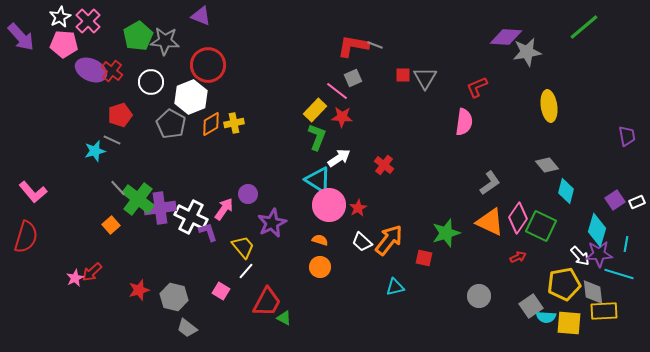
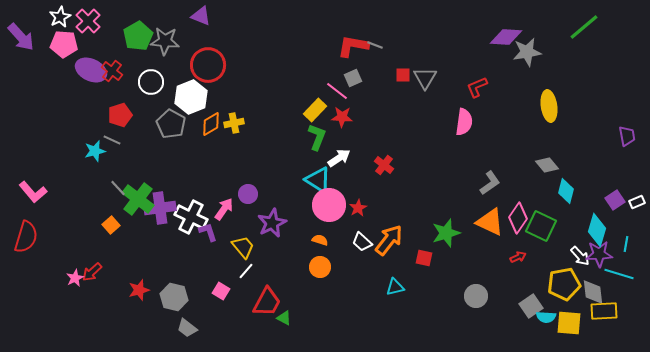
gray circle at (479, 296): moved 3 px left
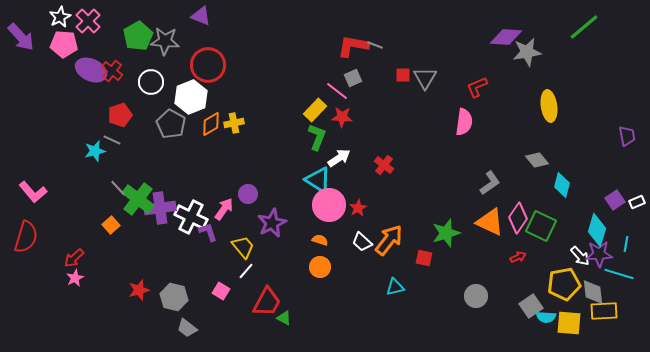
gray diamond at (547, 165): moved 10 px left, 5 px up
cyan diamond at (566, 191): moved 4 px left, 6 px up
red arrow at (92, 272): moved 18 px left, 14 px up
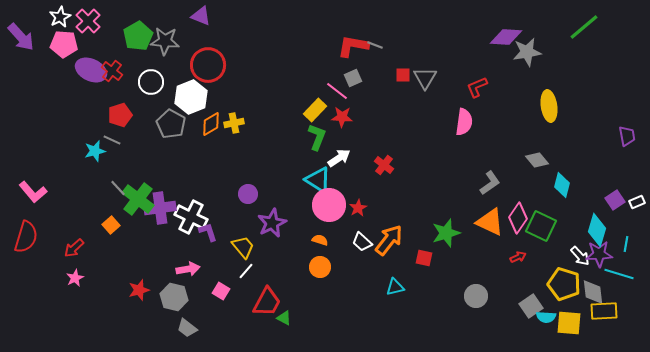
pink arrow at (224, 209): moved 36 px left, 60 px down; rotated 45 degrees clockwise
red arrow at (74, 258): moved 10 px up
yellow pentagon at (564, 284): rotated 28 degrees clockwise
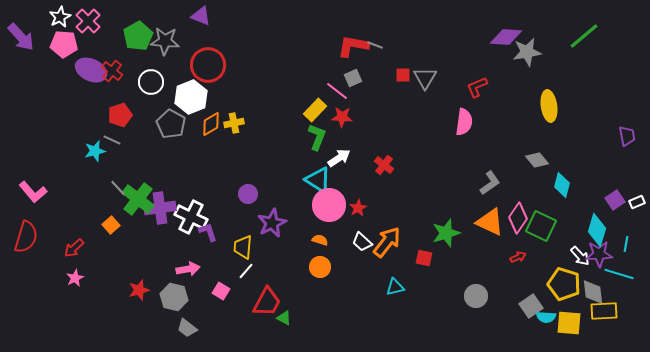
green line at (584, 27): moved 9 px down
orange arrow at (389, 240): moved 2 px left, 2 px down
yellow trapezoid at (243, 247): rotated 135 degrees counterclockwise
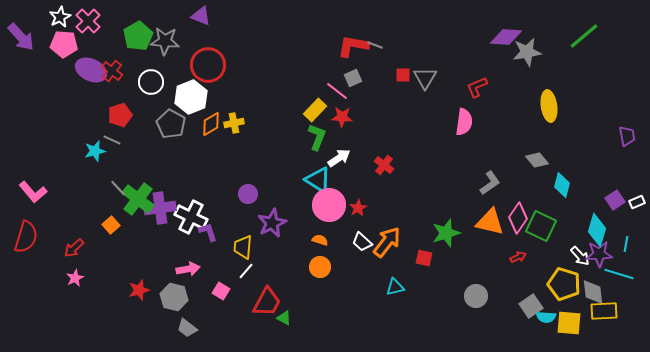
orange triangle at (490, 222): rotated 12 degrees counterclockwise
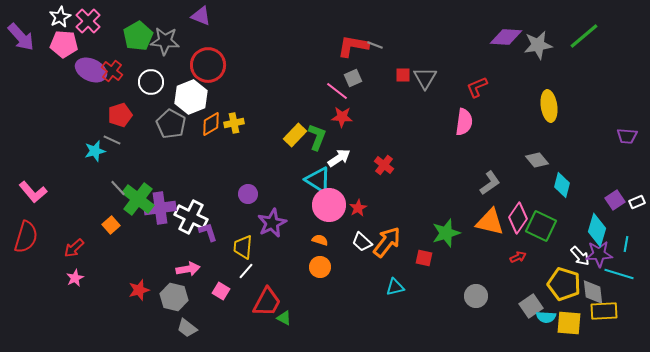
gray star at (527, 52): moved 11 px right, 7 px up
yellow rectangle at (315, 110): moved 20 px left, 25 px down
purple trapezoid at (627, 136): rotated 105 degrees clockwise
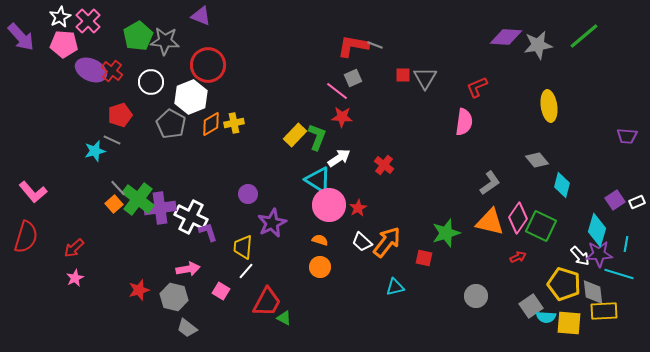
orange square at (111, 225): moved 3 px right, 21 px up
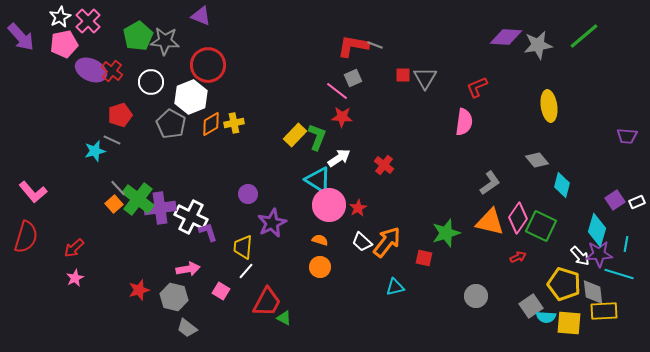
pink pentagon at (64, 44): rotated 16 degrees counterclockwise
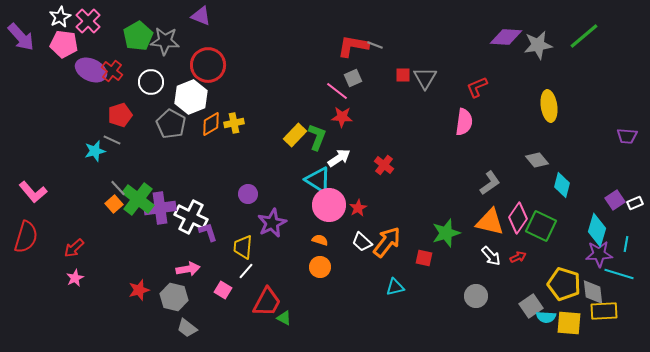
pink pentagon at (64, 44): rotated 20 degrees clockwise
white rectangle at (637, 202): moved 2 px left, 1 px down
white arrow at (580, 256): moved 89 px left
pink square at (221, 291): moved 2 px right, 1 px up
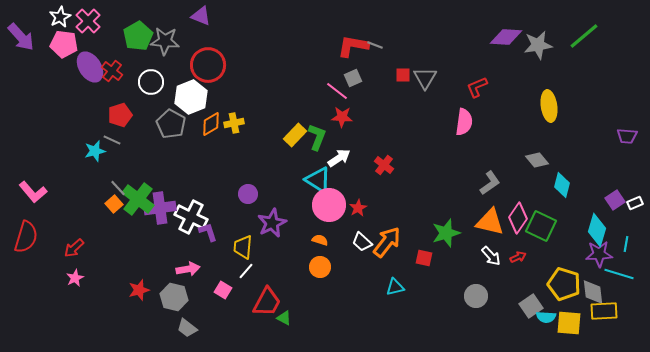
purple ellipse at (91, 70): moved 1 px left, 3 px up; rotated 32 degrees clockwise
